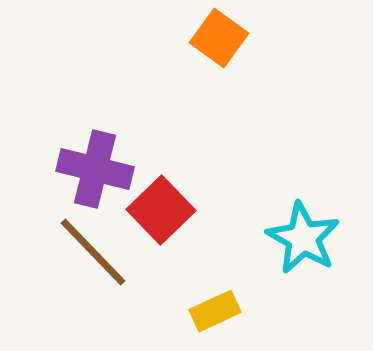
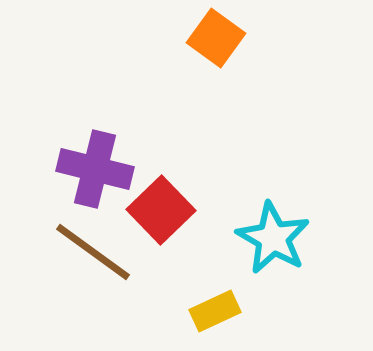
orange square: moved 3 px left
cyan star: moved 30 px left
brown line: rotated 10 degrees counterclockwise
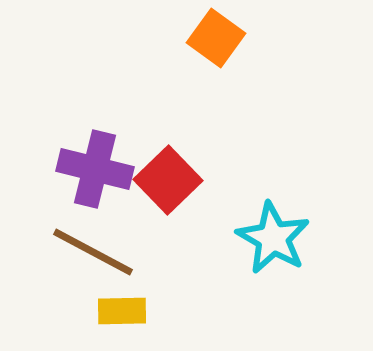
red square: moved 7 px right, 30 px up
brown line: rotated 8 degrees counterclockwise
yellow rectangle: moved 93 px left; rotated 24 degrees clockwise
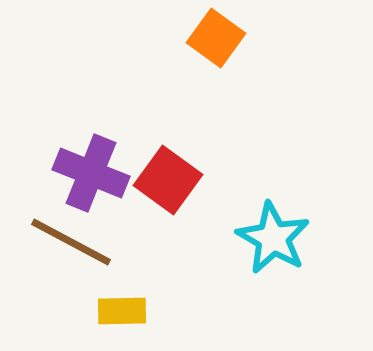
purple cross: moved 4 px left, 4 px down; rotated 8 degrees clockwise
red square: rotated 10 degrees counterclockwise
brown line: moved 22 px left, 10 px up
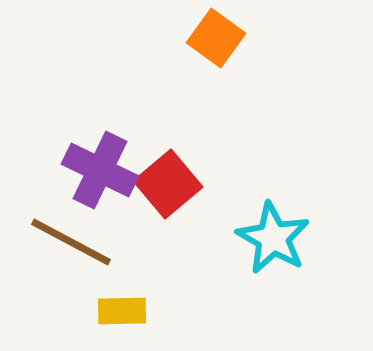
purple cross: moved 9 px right, 3 px up; rotated 4 degrees clockwise
red square: moved 4 px down; rotated 14 degrees clockwise
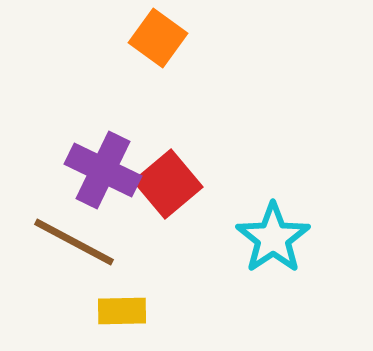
orange square: moved 58 px left
purple cross: moved 3 px right
cyan star: rotated 8 degrees clockwise
brown line: moved 3 px right
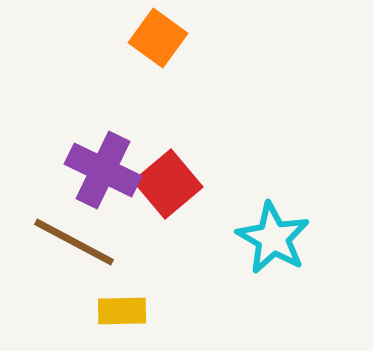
cyan star: rotated 8 degrees counterclockwise
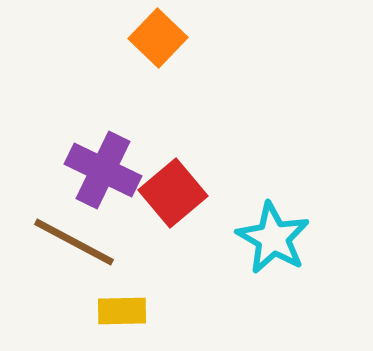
orange square: rotated 8 degrees clockwise
red square: moved 5 px right, 9 px down
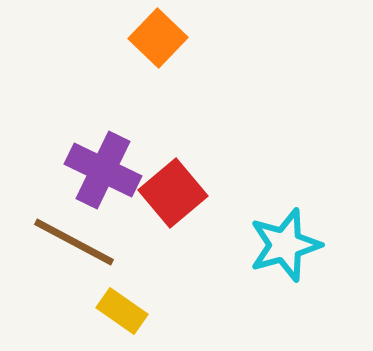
cyan star: moved 12 px right, 7 px down; rotated 26 degrees clockwise
yellow rectangle: rotated 36 degrees clockwise
